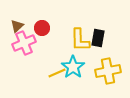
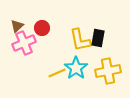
yellow L-shape: rotated 10 degrees counterclockwise
cyan star: moved 3 px right, 1 px down
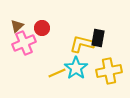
yellow L-shape: moved 2 px right, 4 px down; rotated 115 degrees clockwise
yellow cross: moved 1 px right
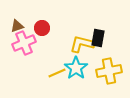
brown triangle: rotated 24 degrees clockwise
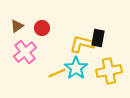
brown triangle: rotated 16 degrees counterclockwise
pink cross: moved 1 px right, 9 px down; rotated 15 degrees counterclockwise
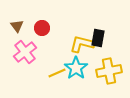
brown triangle: rotated 32 degrees counterclockwise
